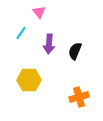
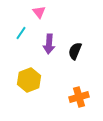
yellow hexagon: rotated 20 degrees counterclockwise
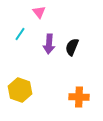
cyan line: moved 1 px left, 1 px down
black semicircle: moved 3 px left, 4 px up
yellow hexagon: moved 9 px left, 10 px down; rotated 20 degrees counterclockwise
orange cross: rotated 18 degrees clockwise
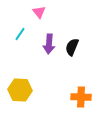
yellow hexagon: rotated 15 degrees counterclockwise
orange cross: moved 2 px right
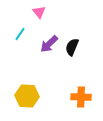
purple arrow: rotated 42 degrees clockwise
yellow hexagon: moved 7 px right, 6 px down
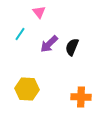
yellow hexagon: moved 7 px up
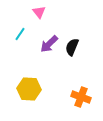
yellow hexagon: moved 2 px right
orange cross: rotated 18 degrees clockwise
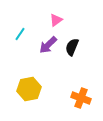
pink triangle: moved 17 px right, 8 px down; rotated 32 degrees clockwise
purple arrow: moved 1 px left, 1 px down
yellow hexagon: rotated 15 degrees counterclockwise
orange cross: moved 1 px down
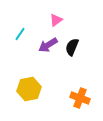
purple arrow: rotated 12 degrees clockwise
orange cross: moved 1 px left
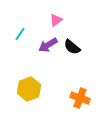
black semicircle: rotated 72 degrees counterclockwise
yellow hexagon: rotated 10 degrees counterclockwise
